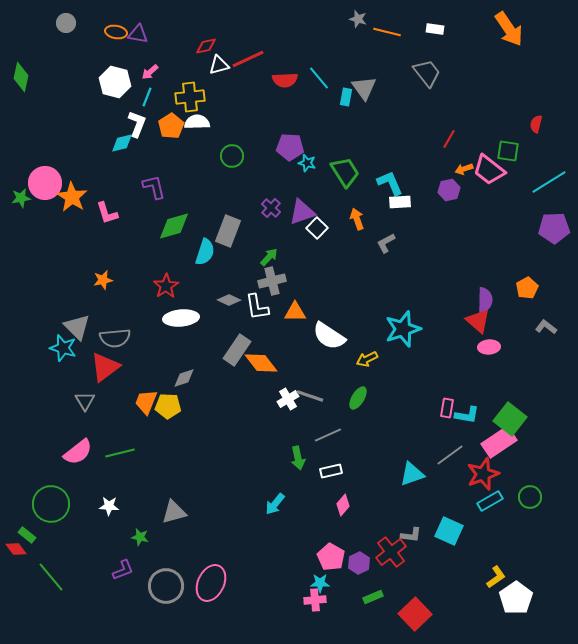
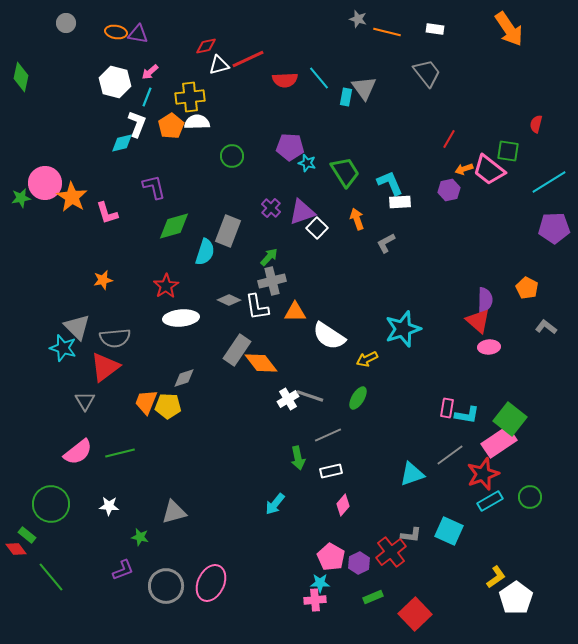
orange pentagon at (527, 288): rotated 15 degrees counterclockwise
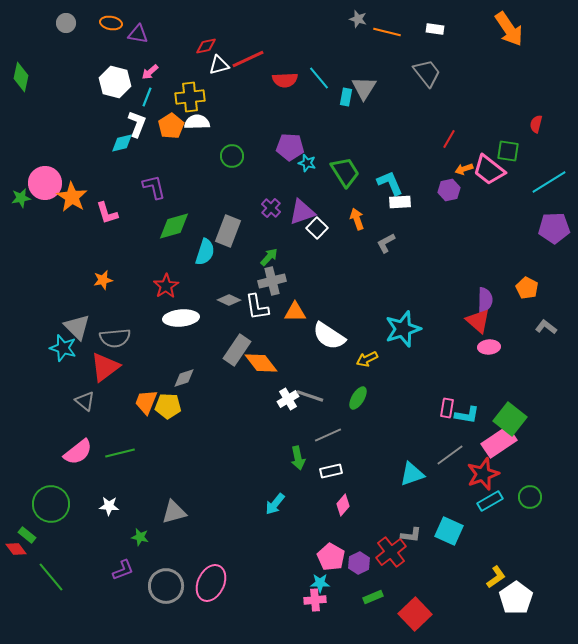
orange ellipse at (116, 32): moved 5 px left, 9 px up
gray triangle at (364, 88): rotated 8 degrees clockwise
gray triangle at (85, 401): rotated 20 degrees counterclockwise
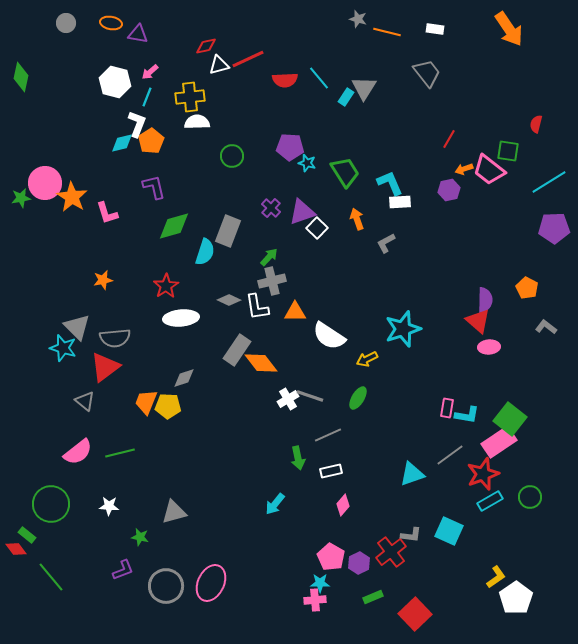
cyan rectangle at (346, 97): rotated 24 degrees clockwise
orange pentagon at (171, 126): moved 20 px left, 15 px down
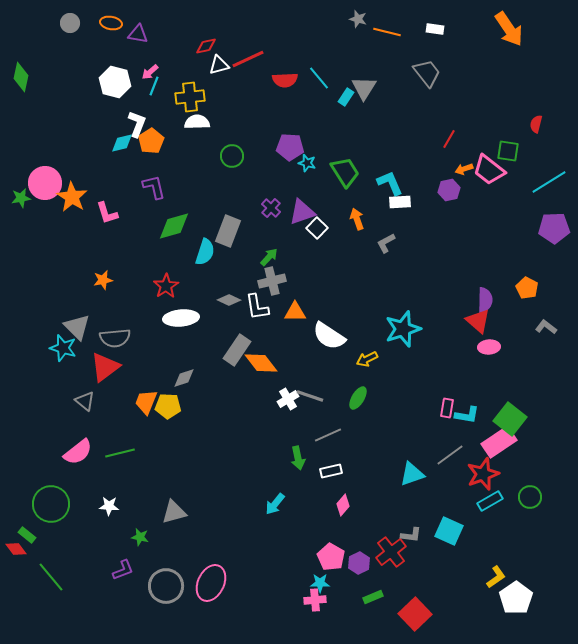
gray circle at (66, 23): moved 4 px right
cyan line at (147, 97): moved 7 px right, 11 px up
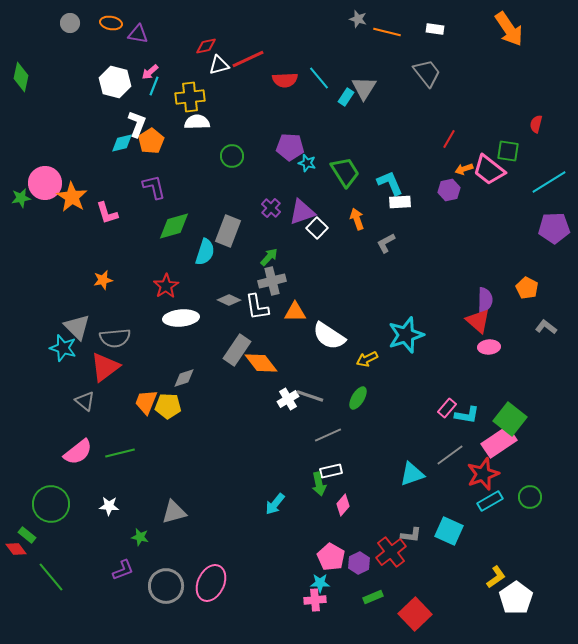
cyan star at (403, 329): moved 3 px right, 6 px down
pink rectangle at (447, 408): rotated 30 degrees clockwise
green arrow at (298, 458): moved 21 px right, 26 px down
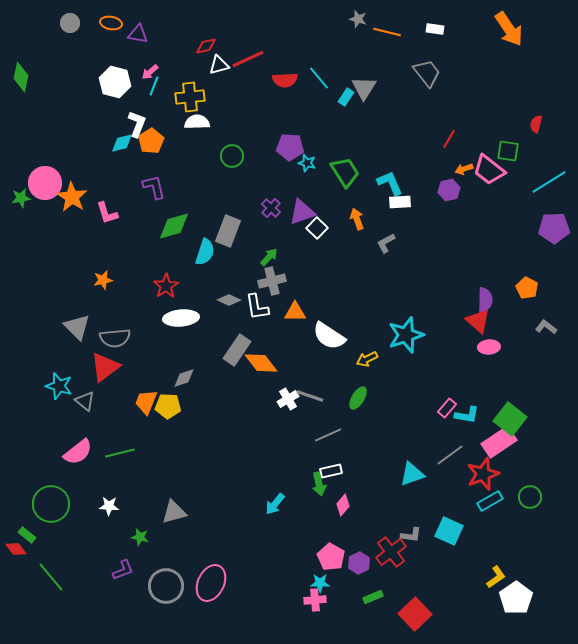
cyan star at (63, 348): moved 4 px left, 38 px down
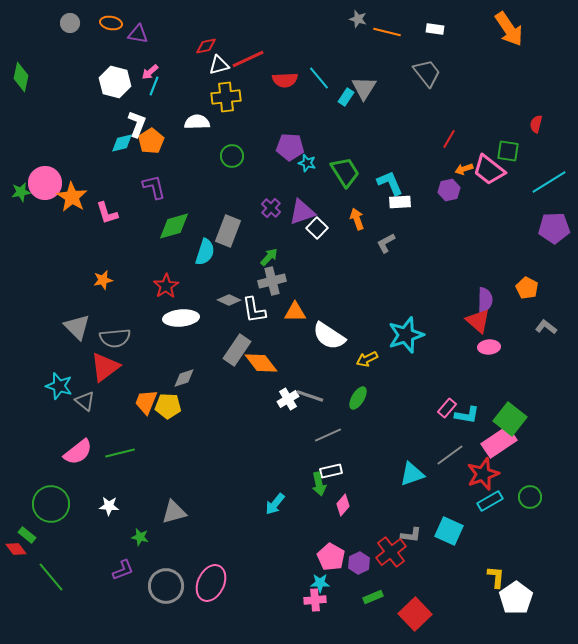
yellow cross at (190, 97): moved 36 px right
green star at (21, 198): moved 6 px up
white L-shape at (257, 307): moved 3 px left, 3 px down
yellow L-shape at (496, 577): rotated 50 degrees counterclockwise
